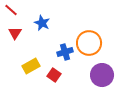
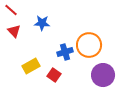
blue star: rotated 21 degrees counterclockwise
red triangle: moved 1 px left, 2 px up; rotated 16 degrees counterclockwise
orange circle: moved 2 px down
purple circle: moved 1 px right
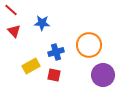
blue cross: moved 9 px left
red square: rotated 24 degrees counterclockwise
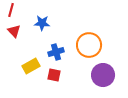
red line: rotated 64 degrees clockwise
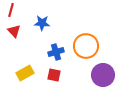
orange circle: moved 3 px left, 1 px down
yellow rectangle: moved 6 px left, 7 px down
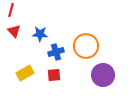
blue star: moved 2 px left, 11 px down
red square: rotated 16 degrees counterclockwise
